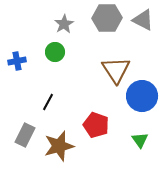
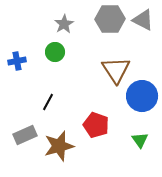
gray hexagon: moved 3 px right, 1 px down
gray rectangle: rotated 40 degrees clockwise
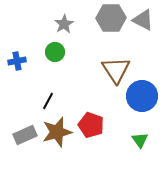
gray hexagon: moved 1 px right, 1 px up
black line: moved 1 px up
red pentagon: moved 5 px left
brown star: moved 2 px left, 14 px up
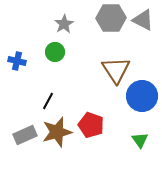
blue cross: rotated 24 degrees clockwise
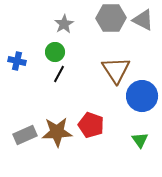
black line: moved 11 px right, 27 px up
brown star: rotated 12 degrees clockwise
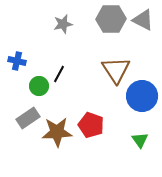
gray hexagon: moved 1 px down
gray star: moved 1 px left; rotated 18 degrees clockwise
green circle: moved 16 px left, 34 px down
gray rectangle: moved 3 px right, 17 px up; rotated 10 degrees counterclockwise
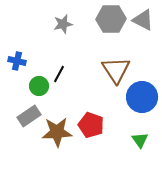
blue circle: moved 1 px down
gray rectangle: moved 1 px right, 2 px up
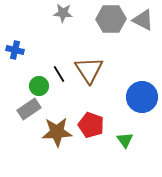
gray star: moved 11 px up; rotated 18 degrees clockwise
blue cross: moved 2 px left, 11 px up
brown triangle: moved 27 px left
black line: rotated 60 degrees counterclockwise
gray rectangle: moved 7 px up
green triangle: moved 15 px left
